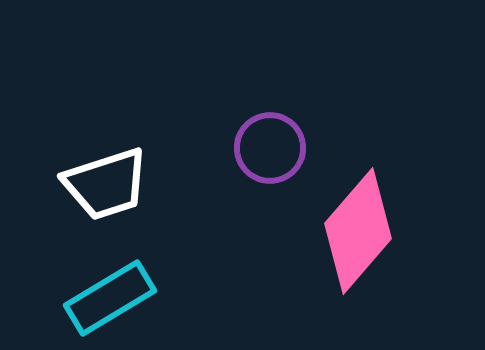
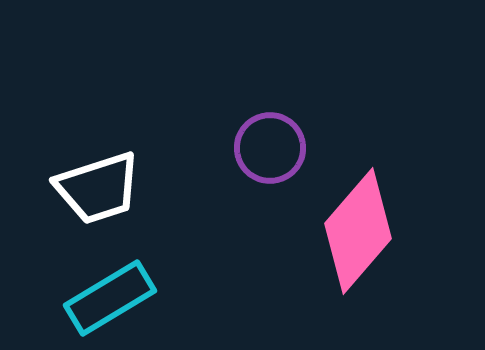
white trapezoid: moved 8 px left, 4 px down
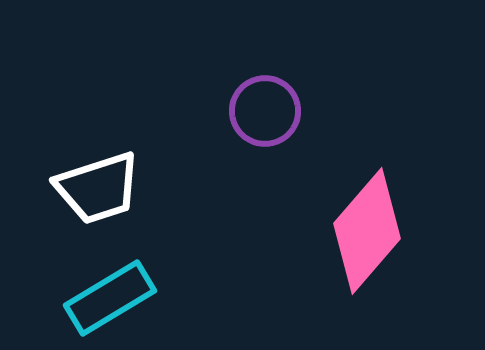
purple circle: moved 5 px left, 37 px up
pink diamond: moved 9 px right
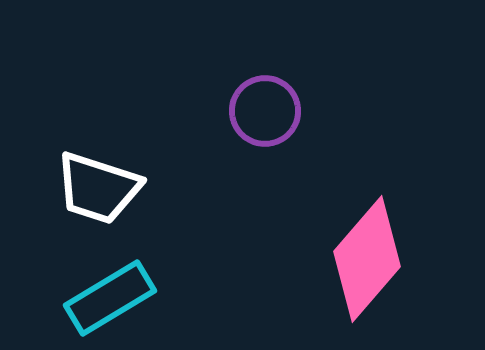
white trapezoid: rotated 36 degrees clockwise
pink diamond: moved 28 px down
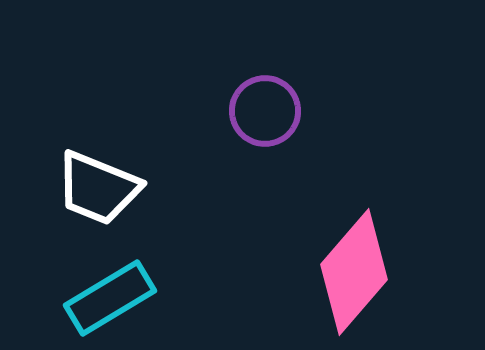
white trapezoid: rotated 4 degrees clockwise
pink diamond: moved 13 px left, 13 px down
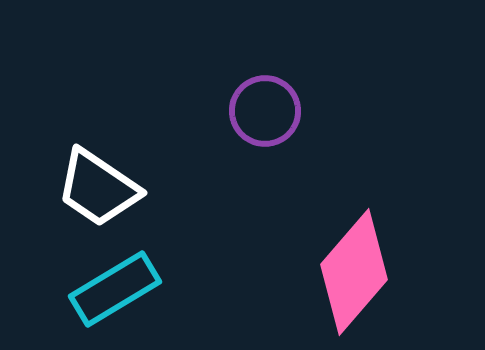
white trapezoid: rotated 12 degrees clockwise
cyan rectangle: moved 5 px right, 9 px up
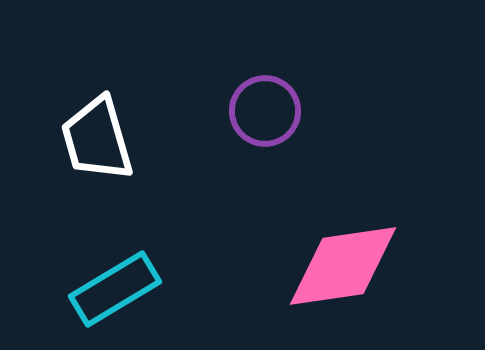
white trapezoid: moved 1 px left, 49 px up; rotated 40 degrees clockwise
pink diamond: moved 11 px left, 6 px up; rotated 41 degrees clockwise
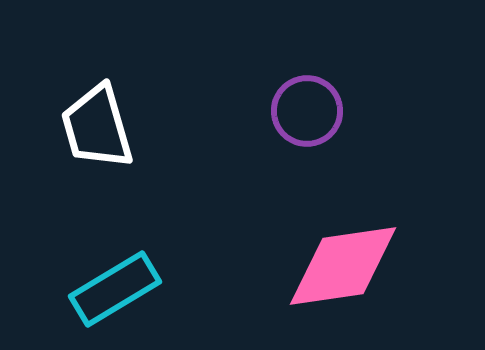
purple circle: moved 42 px right
white trapezoid: moved 12 px up
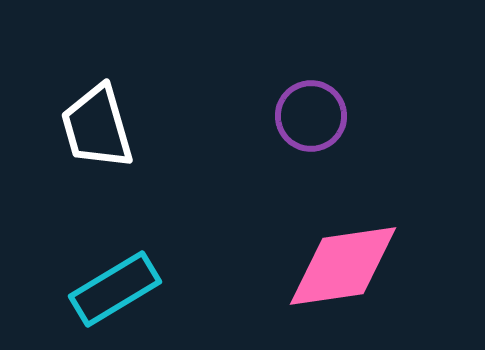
purple circle: moved 4 px right, 5 px down
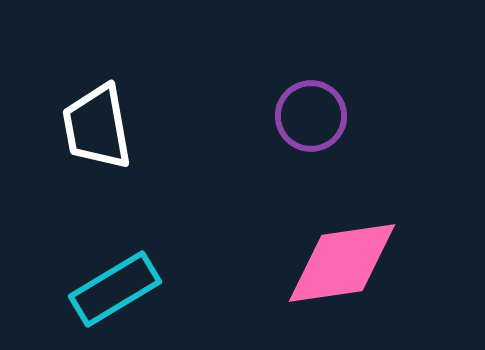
white trapezoid: rotated 6 degrees clockwise
pink diamond: moved 1 px left, 3 px up
